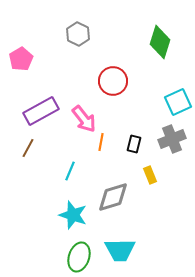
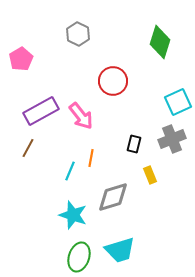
pink arrow: moved 3 px left, 3 px up
orange line: moved 10 px left, 16 px down
cyan trapezoid: rotated 16 degrees counterclockwise
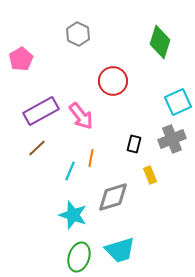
brown line: moved 9 px right; rotated 18 degrees clockwise
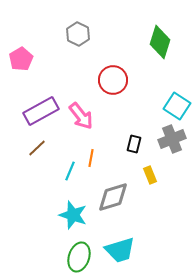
red circle: moved 1 px up
cyan square: moved 1 px left, 4 px down; rotated 32 degrees counterclockwise
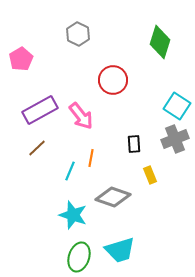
purple rectangle: moved 1 px left, 1 px up
gray cross: moved 3 px right
black rectangle: rotated 18 degrees counterclockwise
gray diamond: rotated 36 degrees clockwise
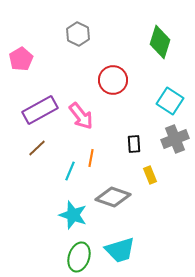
cyan square: moved 7 px left, 5 px up
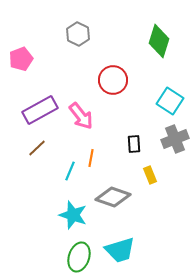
green diamond: moved 1 px left, 1 px up
pink pentagon: rotated 10 degrees clockwise
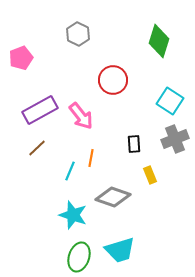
pink pentagon: moved 1 px up
